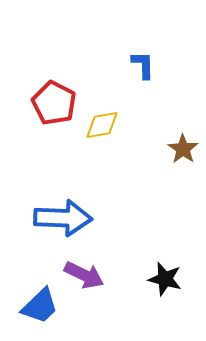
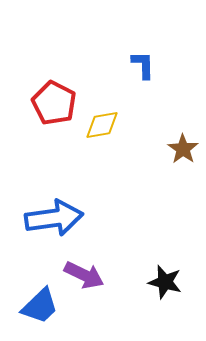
blue arrow: moved 9 px left; rotated 10 degrees counterclockwise
black star: moved 3 px down
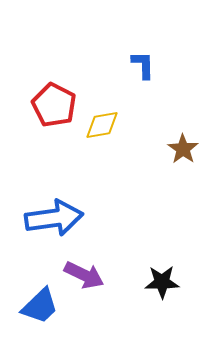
red pentagon: moved 2 px down
black star: moved 3 px left; rotated 16 degrees counterclockwise
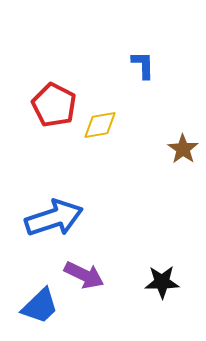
yellow diamond: moved 2 px left
blue arrow: rotated 10 degrees counterclockwise
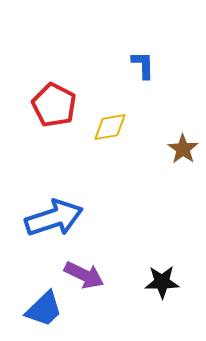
yellow diamond: moved 10 px right, 2 px down
blue trapezoid: moved 4 px right, 3 px down
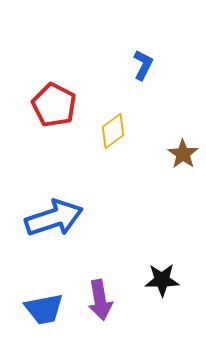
blue L-shape: rotated 28 degrees clockwise
yellow diamond: moved 3 px right, 4 px down; rotated 27 degrees counterclockwise
brown star: moved 5 px down
purple arrow: moved 16 px right, 25 px down; rotated 54 degrees clockwise
black star: moved 2 px up
blue trapezoid: rotated 33 degrees clockwise
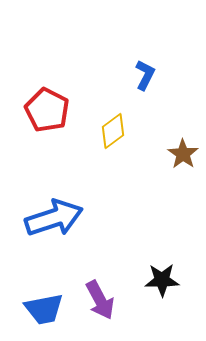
blue L-shape: moved 2 px right, 10 px down
red pentagon: moved 7 px left, 5 px down
purple arrow: rotated 18 degrees counterclockwise
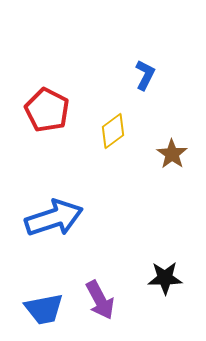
brown star: moved 11 px left
black star: moved 3 px right, 2 px up
